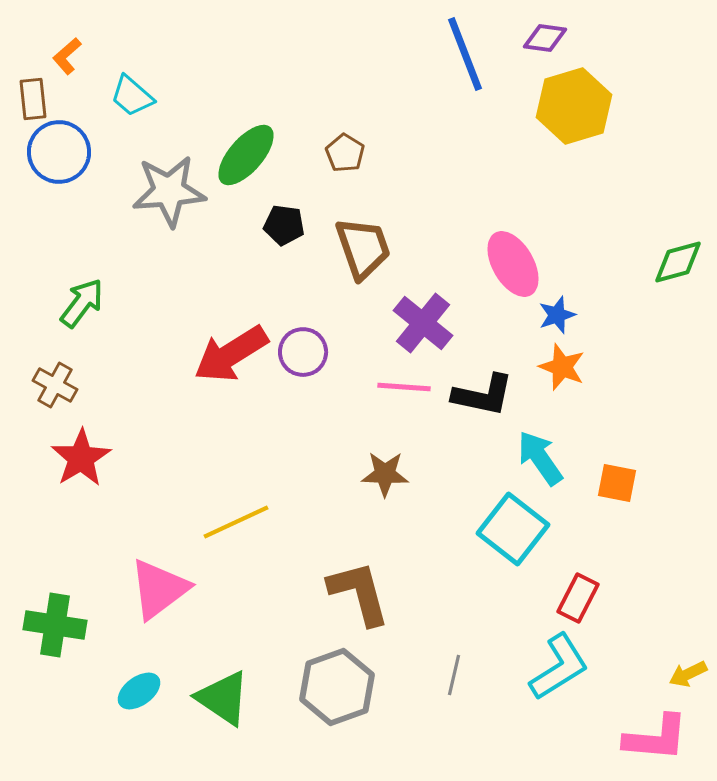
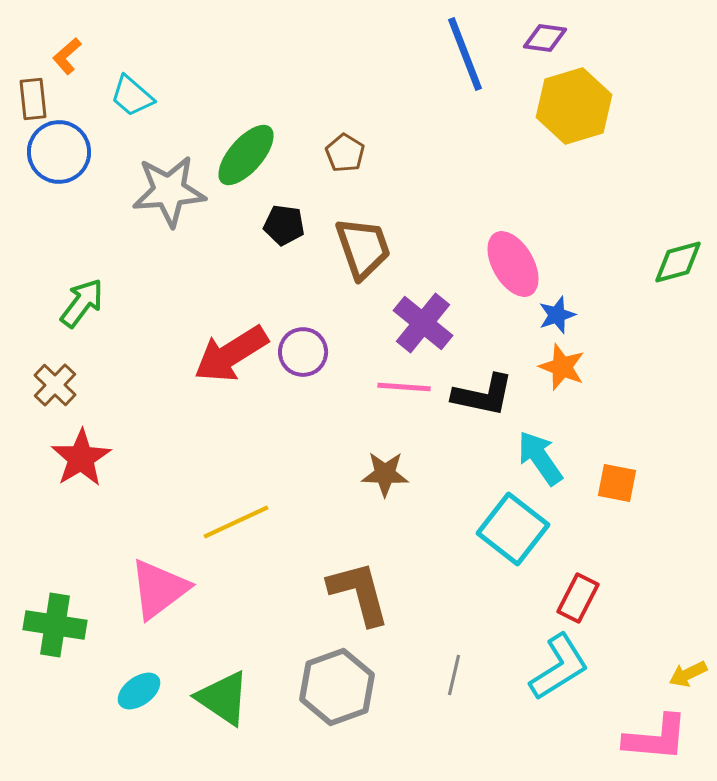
brown cross: rotated 15 degrees clockwise
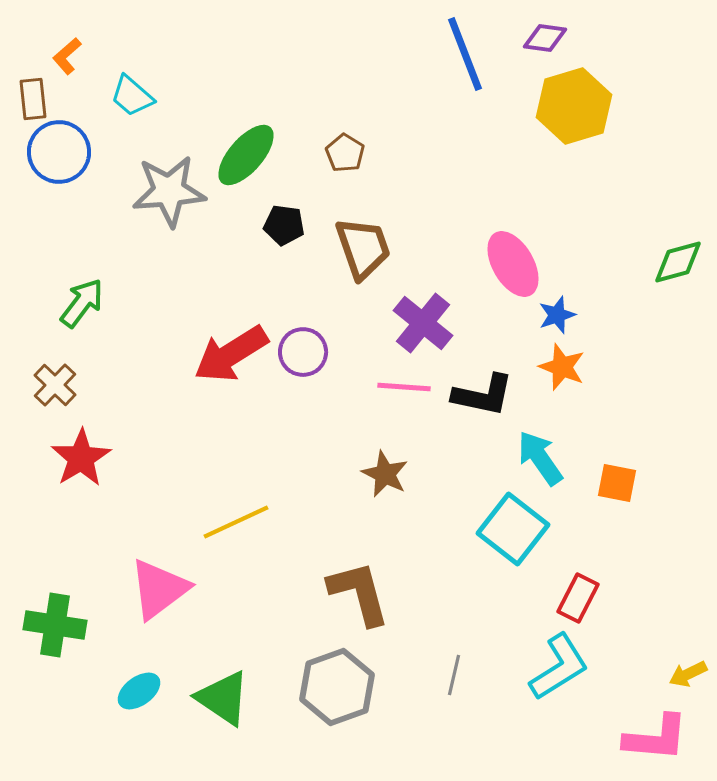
brown star: rotated 24 degrees clockwise
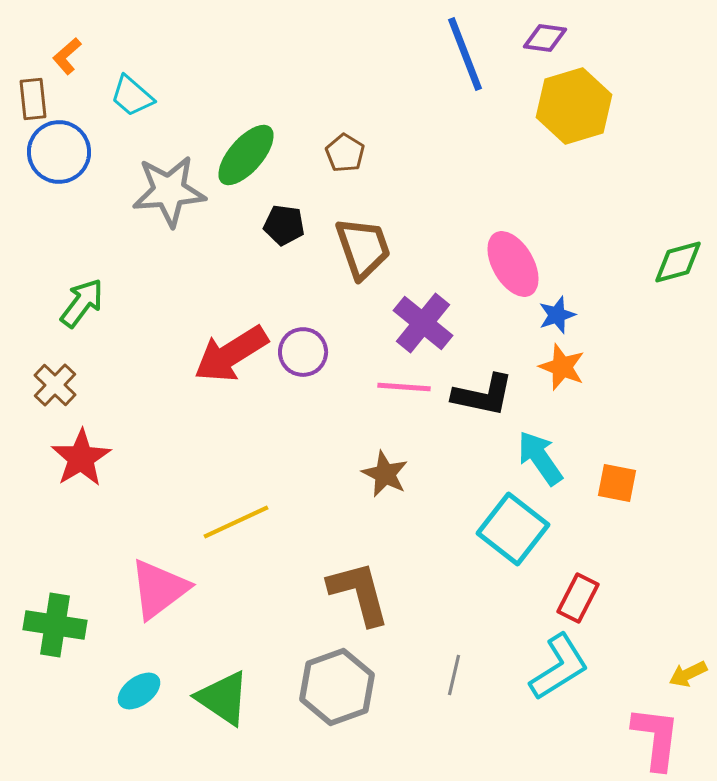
pink L-shape: rotated 88 degrees counterclockwise
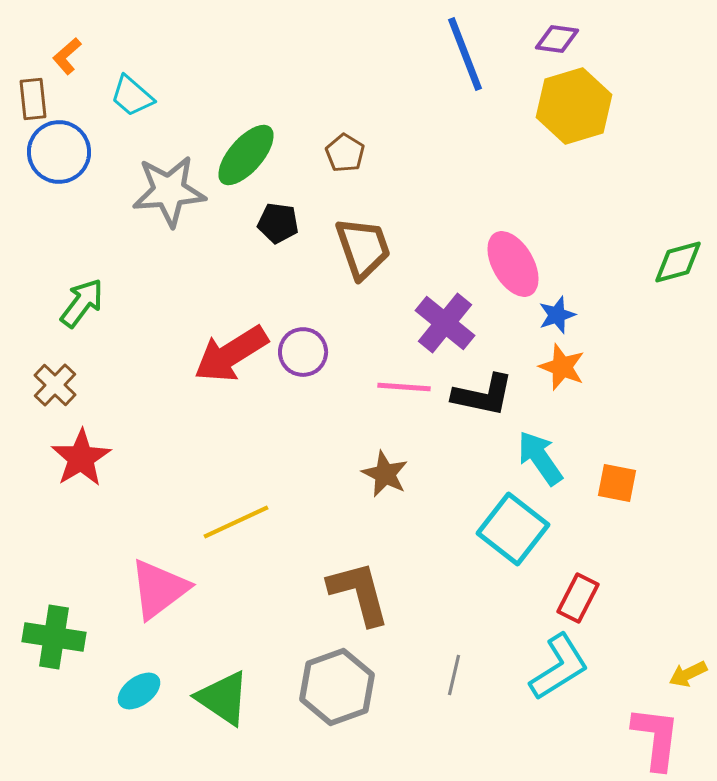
purple diamond: moved 12 px right, 1 px down
black pentagon: moved 6 px left, 2 px up
purple cross: moved 22 px right
green cross: moved 1 px left, 12 px down
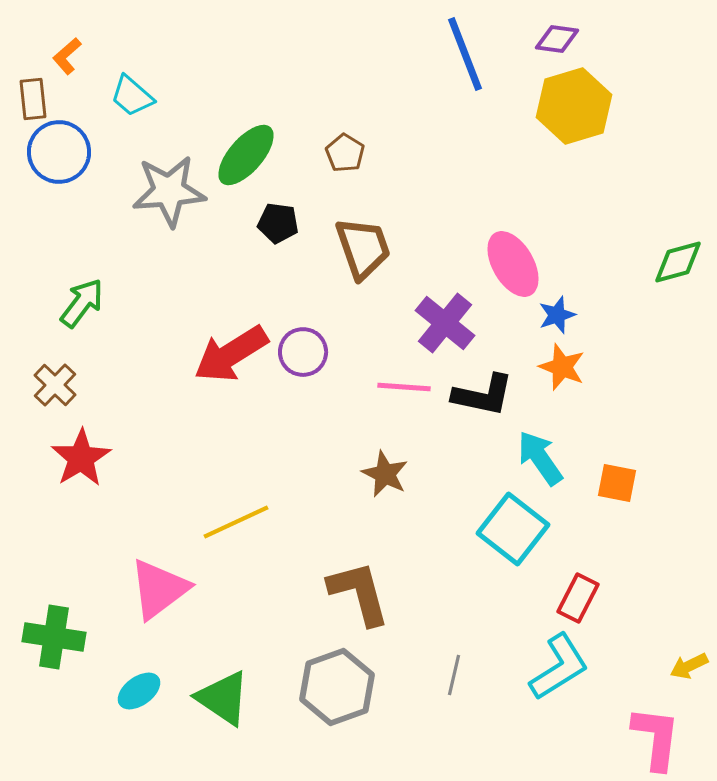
yellow arrow: moved 1 px right, 8 px up
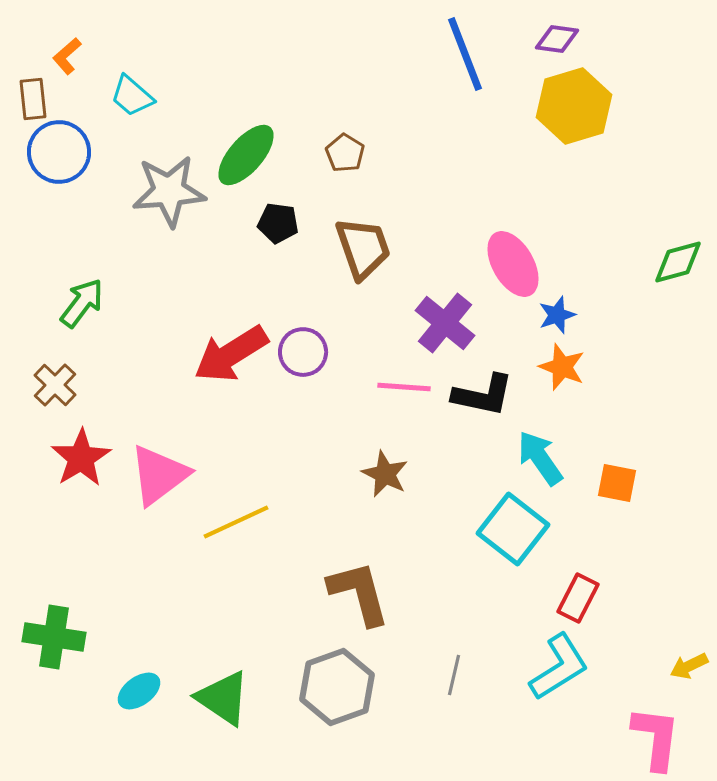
pink triangle: moved 114 px up
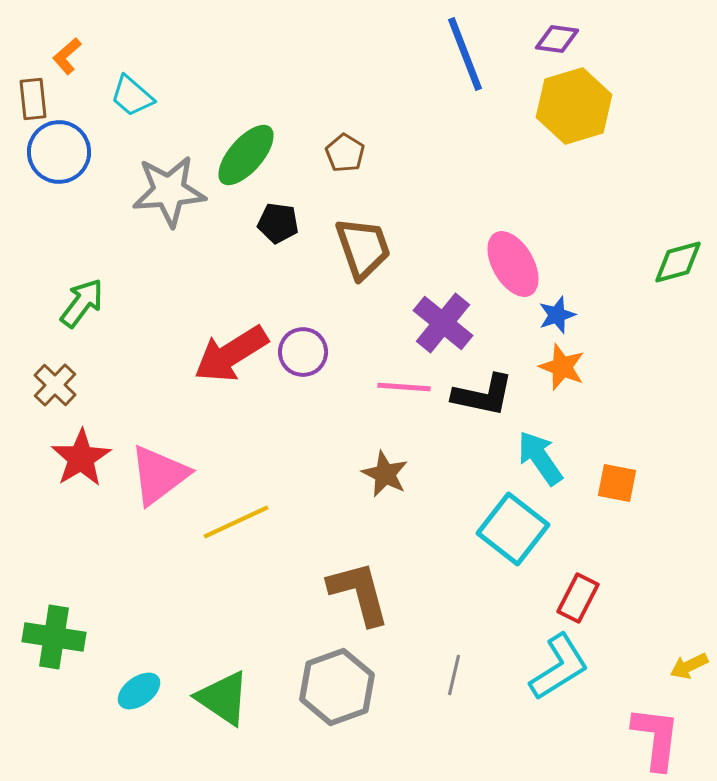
purple cross: moved 2 px left
